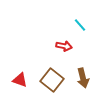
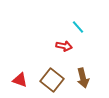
cyan line: moved 2 px left, 2 px down
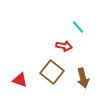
brown square: moved 8 px up
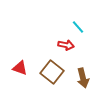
red arrow: moved 2 px right, 1 px up
red triangle: moved 12 px up
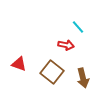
red triangle: moved 1 px left, 4 px up
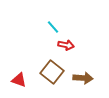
cyan line: moved 25 px left
red triangle: moved 16 px down
brown arrow: rotated 72 degrees counterclockwise
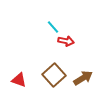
red arrow: moved 4 px up
brown square: moved 2 px right, 3 px down; rotated 10 degrees clockwise
brown arrow: rotated 36 degrees counterclockwise
